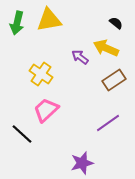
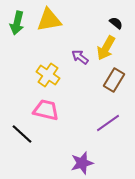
yellow arrow: rotated 85 degrees counterclockwise
yellow cross: moved 7 px right, 1 px down
brown rectangle: rotated 25 degrees counterclockwise
pink trapezoid: rotated 56 degrees clockwise
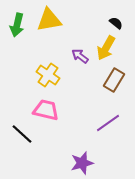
green arrow: moved 2 px down
purple arrow: moved 1 px up
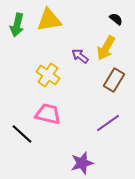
black semicircle: moved 4 px up
pink trapezoid: moved 2 px right, 4 px down
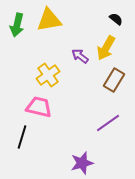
yellow cross: rotated 20 degrees clockwise
pink trapezoid: moved 9 px left, 7 px up
black line: moved 3 px down; rotated 65 degrees clockwise
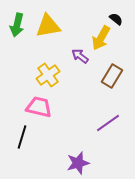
yellow triangle: moved 1 px left, 6 px down
yellow arrow: moved 5 px left, 10 px up
brown rectangle: moved 2 px left, 4 px up
purple star: moved 4 px left
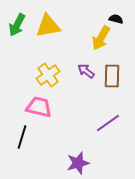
black semicircle: rotated 24 degrees counterclockwise
green arrow: rotated 15 degrees clockwise
purple arrow: moved 6 px right, 15 px down
brown rectangle: rotated 30 degrees counterclockwise
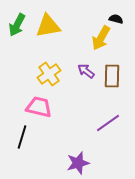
yellow cross: moved 1 px right, 1 px up
